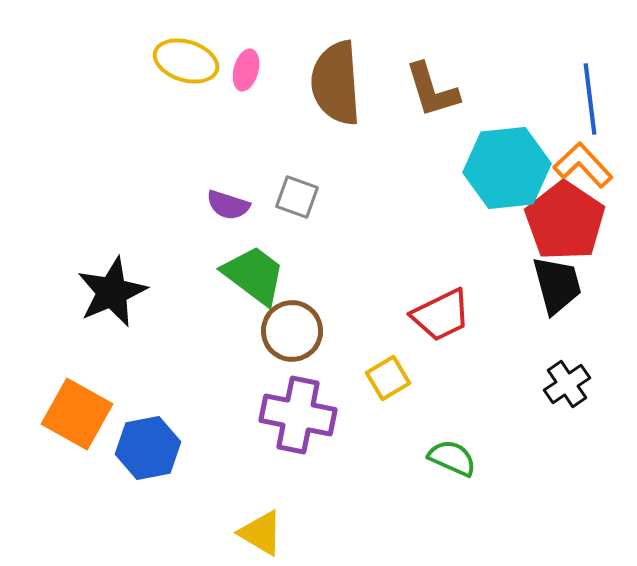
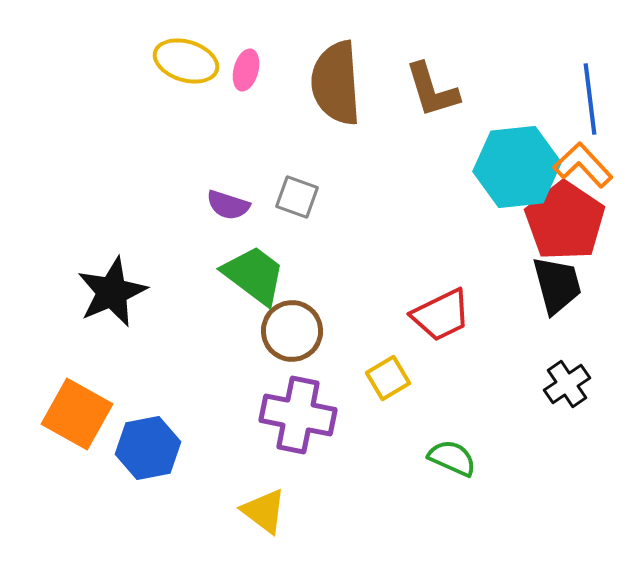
cyan hexagon: moved 10 px right, 1 px up
yellow triangle: moved 3 px right, 22 px up; rotated 6 degrees clockwise
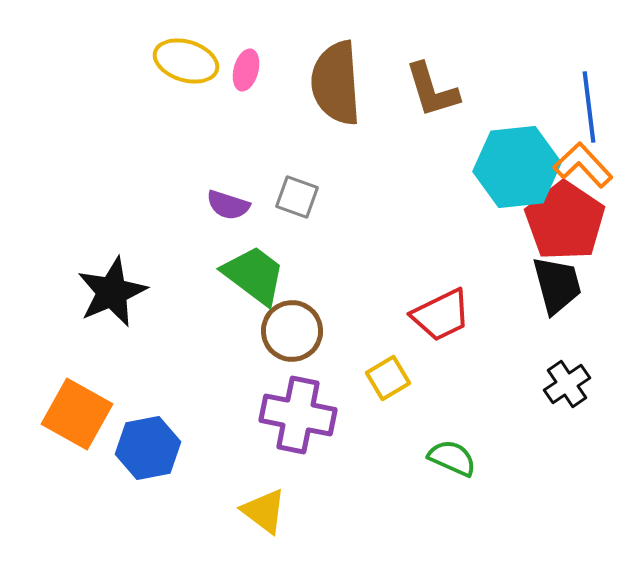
blue line: moved 1 px left, 8 px down
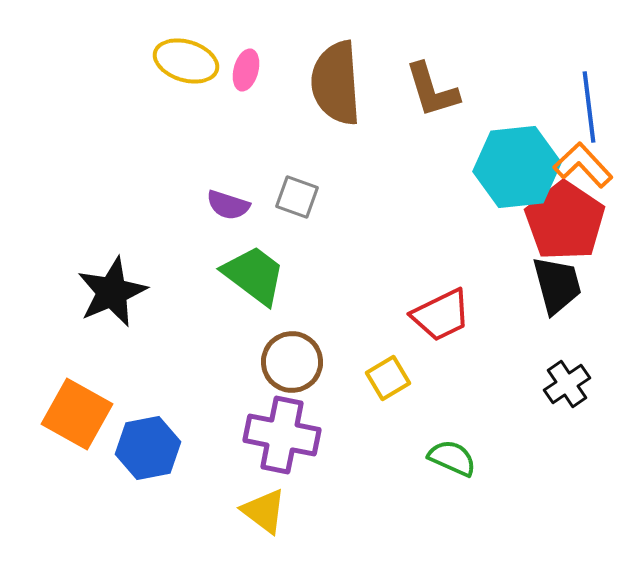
brown circle: moved 31 px down
purple cross: moved 16 px left, 20 px down
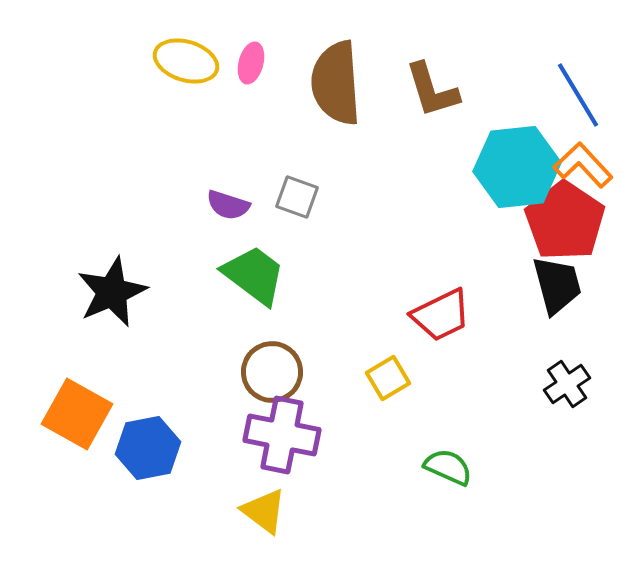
pink ellipse: moved 5 px right, 7 px up
blue line: moved 11 px left, 12 px up; rotated 24 degrees counterclockwise
brown circle: moved 20 px left, 10 px down
green semicircle: moved 4 px left, 9 px down
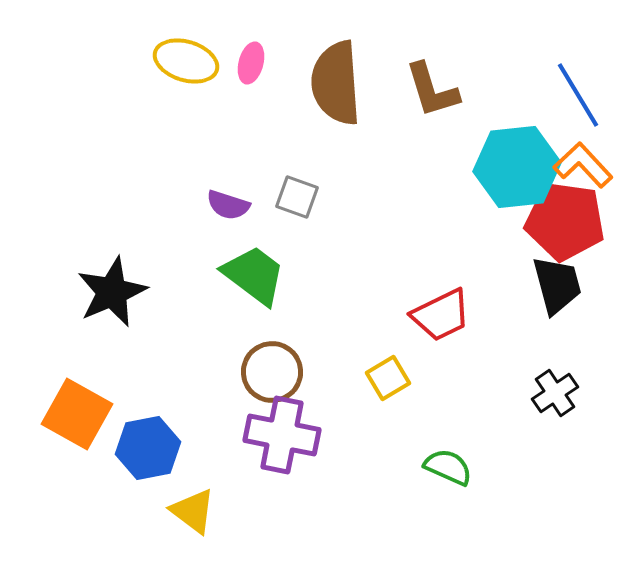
red pentagon: rotated 26 degrees counterclockwise
black cross: moved 12 px left, 9 px down
yellow triangle: moved 71 px left
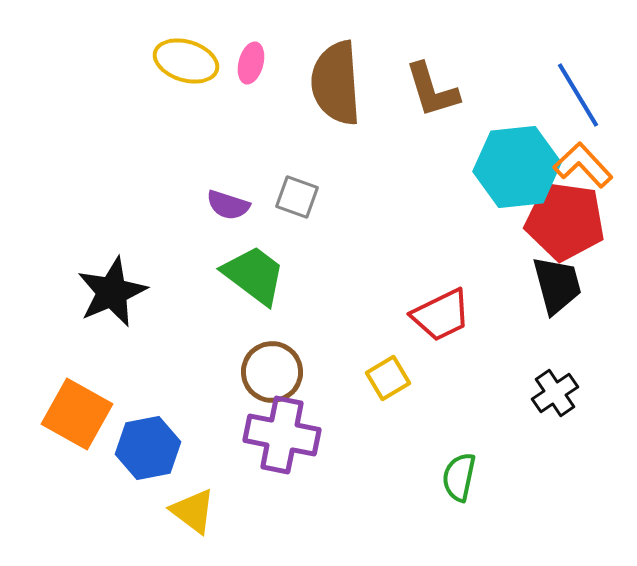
green semicircle: moved 11 px right, 10 px down; rotated 102 degrees counterclockwise
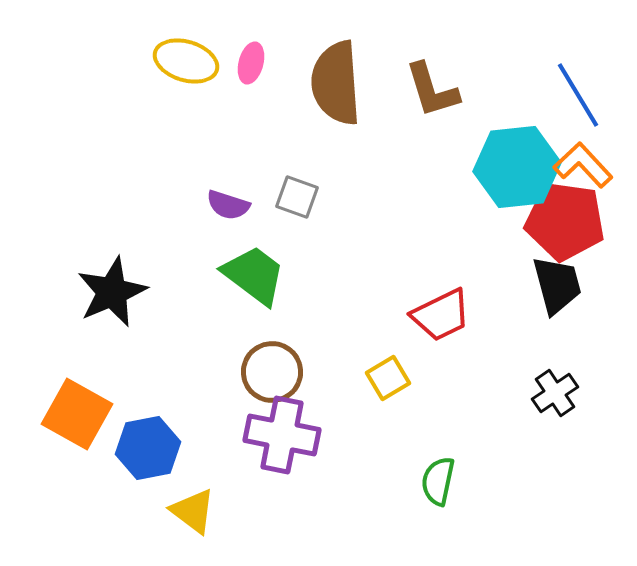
green semicircle: moved 21 px left, 4 px down
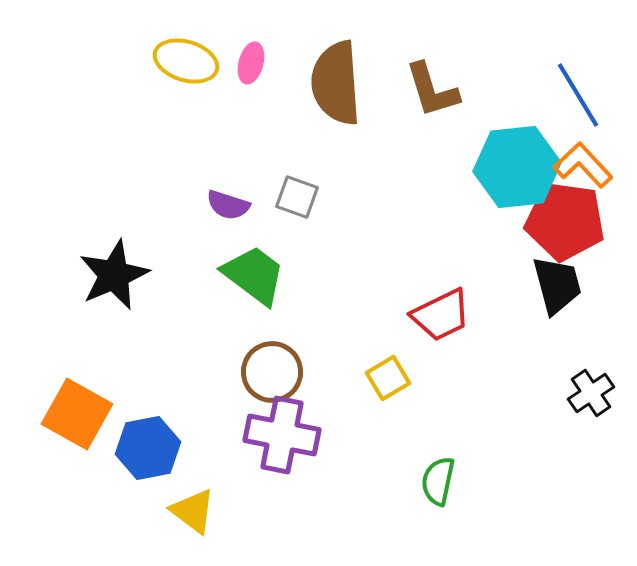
black star: moved 2 px right, 17 px up
black cross: moved 36 px right
